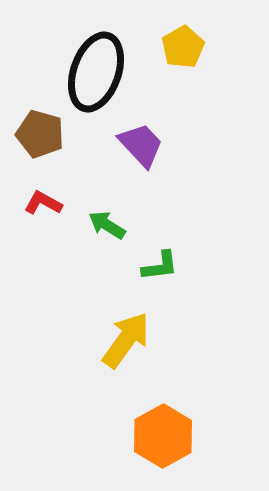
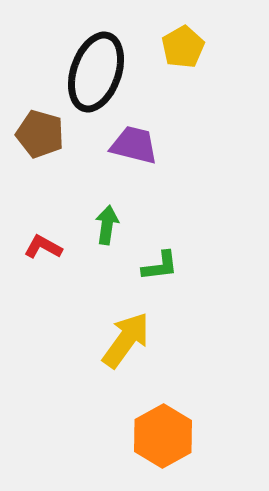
purple trapezoid: moved 7 px left; rotated 33 degrees counterclockwise
red L-shape: moved 44 px down
green arrow: rotated 66 degrees clockwise
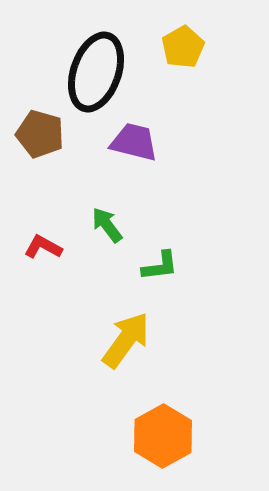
purple trapezoid: moved 3 px up
green arrow: rotated 45 degrees counterclockwise
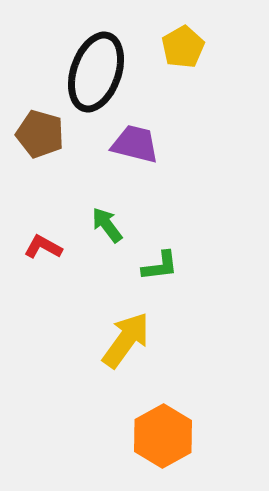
purple trapezoid: moved 1 px right, 2 px down
